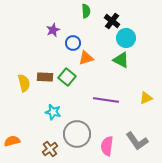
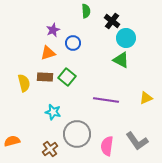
orange triangle: moved 38 px left, 5 px up
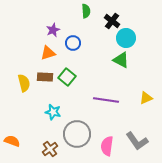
orange semicircle: rotated 35 degrees clockwise
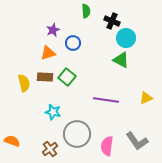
black cross: rotated 14 degrees counterclockwise
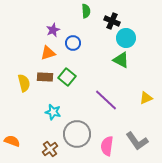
purple line: rotated 35 degrees clockwise
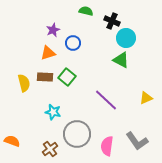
green semicircle: rotated 72 degrees counterclockwise
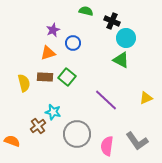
brown cross: moved 12 px left, 23 px up
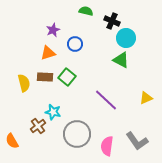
blue circle: moved 2 px right, 1 px down
orange semicircle: rotated 140 degrees counterclockwise
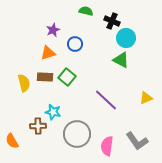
brown cross: rotated 35 degrees clockwise
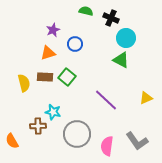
black cross: moved 1 px left, 3 px up
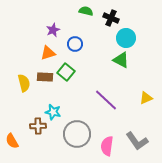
green square: moved 1 px left, 5 px up
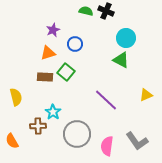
black cross: moved 5 px left, 7 px up
yellow semicircle: moved 8 px left, 14 px down
yellow triangle: moved 3 px up
cyan star: rotated 21 degrees clockwise
